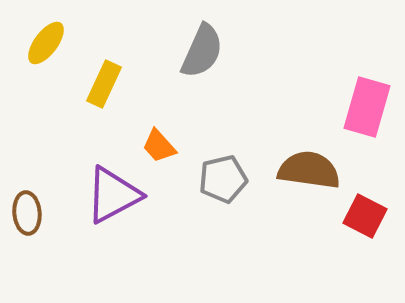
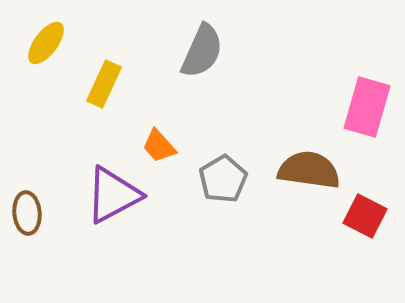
gray pentagon: rotated 18 degrees counterclockwise
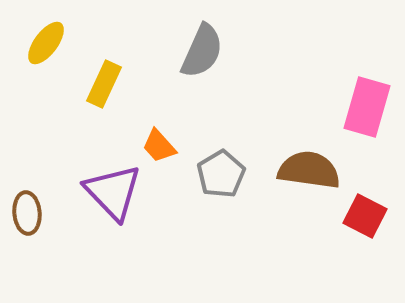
gray pentagon: moved 2 px left, 5 px up
purple triangle: moved 3 px up; rotated 46 degrees counterclockwise
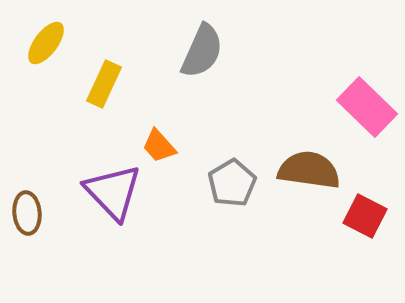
pink rectangle: rotated 62 degrees counterclockwise
gray pentagon: moved 11 px right, 9 px down
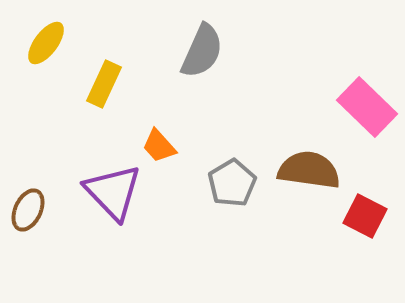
brown ellipse: moved 1 px right, 3 px up; rotated 30 degrees clockwise
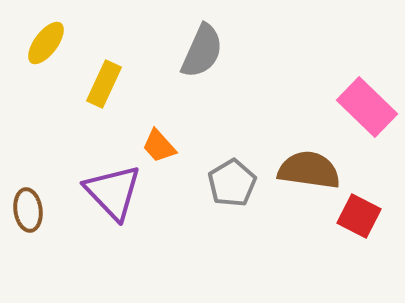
brown ellipse: rotated 33 degrees counterclockwise
red square: moved 6 px left
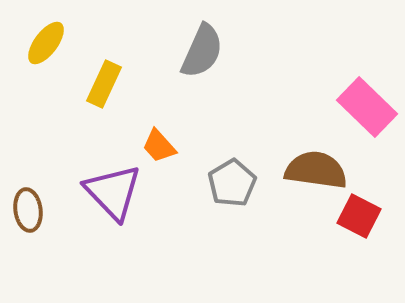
brown semicircle: moved 7 px right
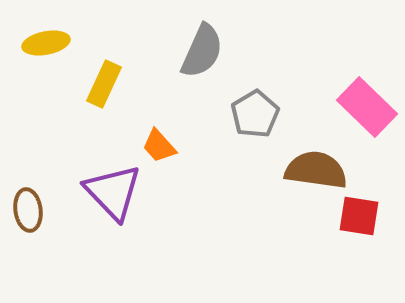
yellow ellipse: rotated 42 degrees clockwise
gray pentagon: moved 23 px right, 69 px up
red square: rotated 18 degrees counterclockwise
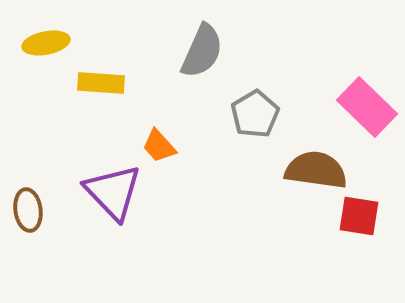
yellow rectangle: moved 3 px left, 1 px up; rotated 69 degrees clockwise
